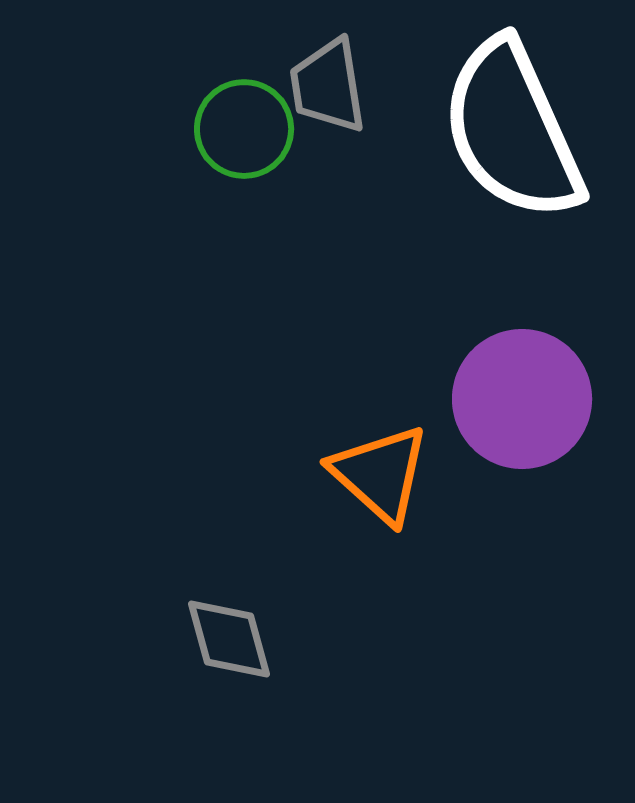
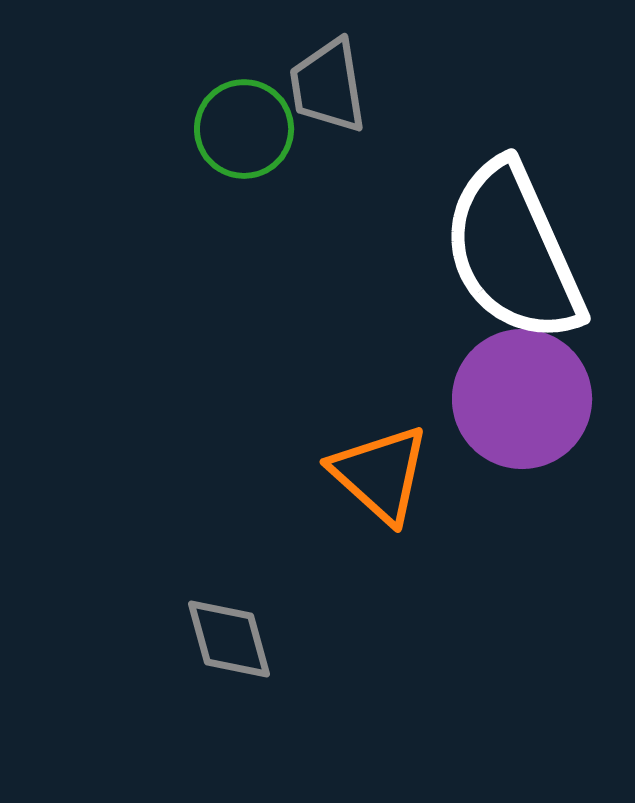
white semicircle: moved 1 px right, 122 px down
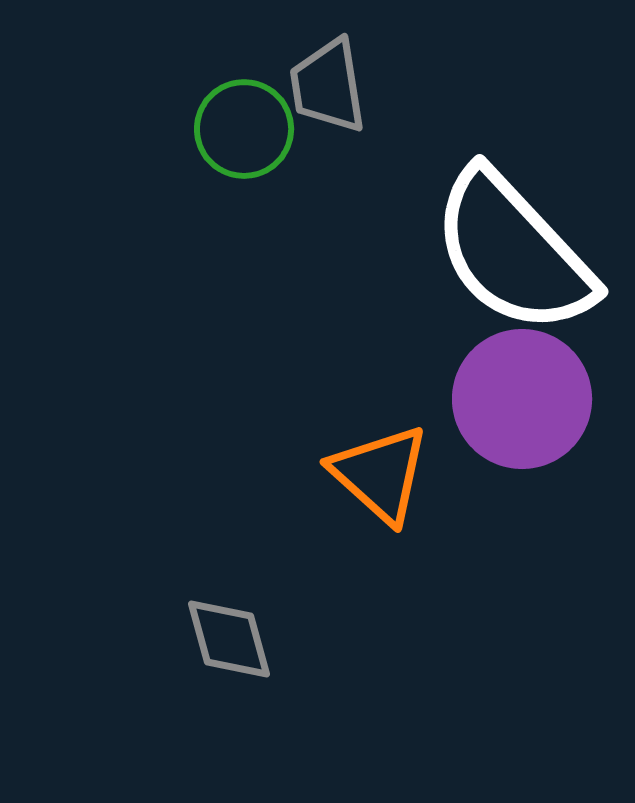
white semicircle: rotated 19 degrees counterclockwise
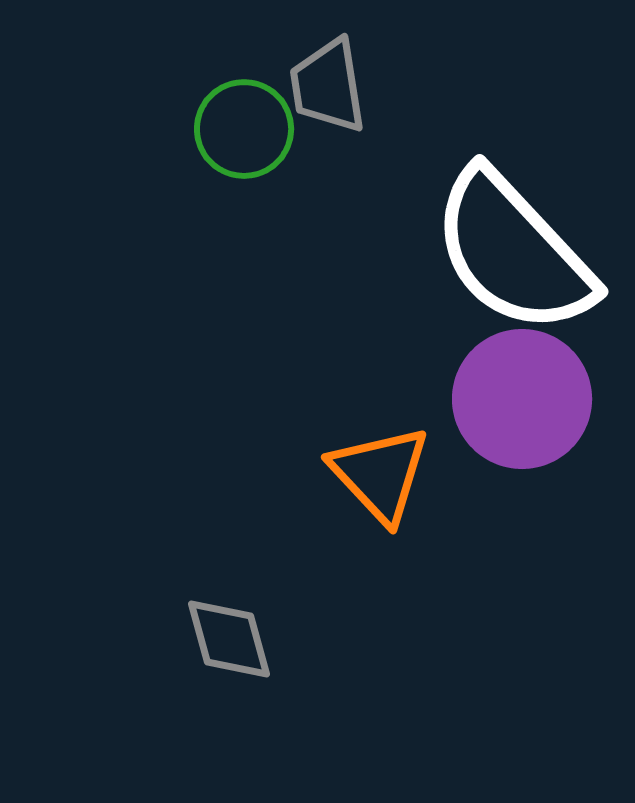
orange triangle: rotated 5 degrees clockwise
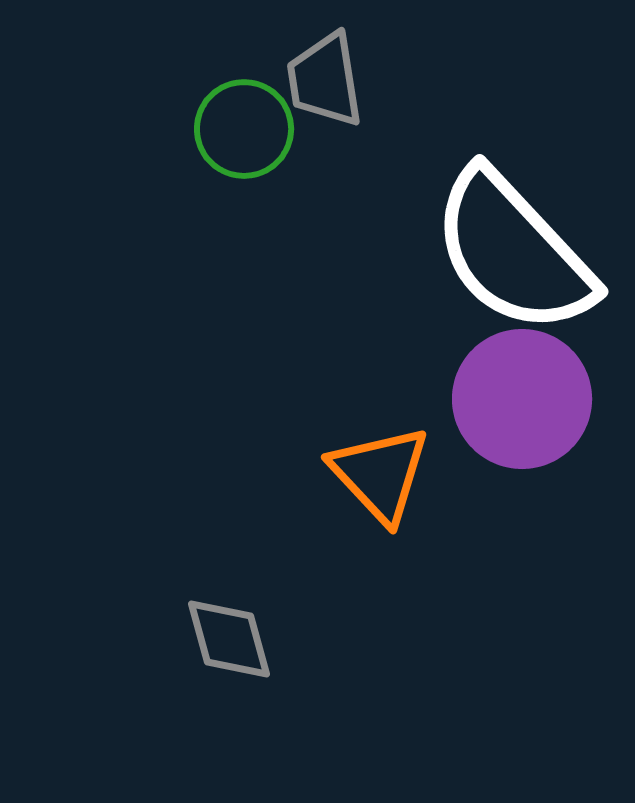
gray trapezoid: moved 3 px left, 6 px up
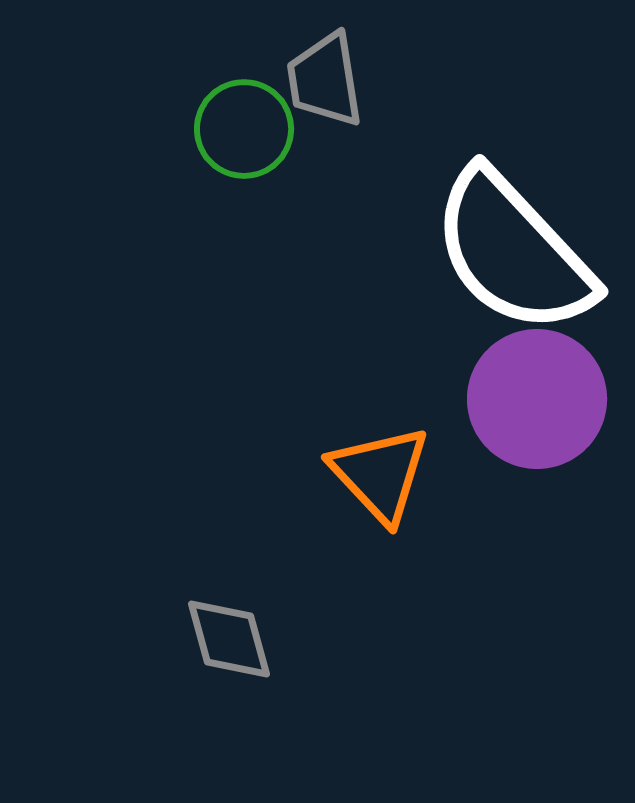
purple circle: moved 15 px right
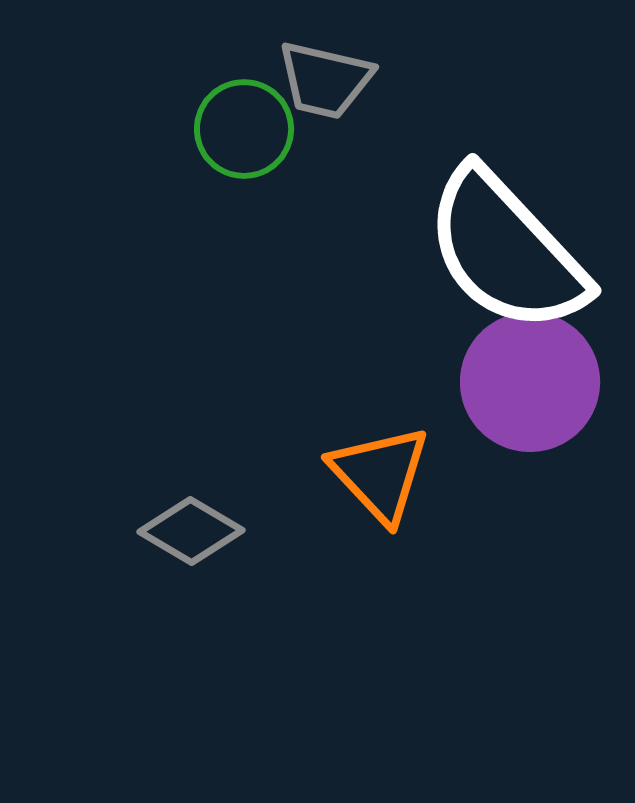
gray trapezoid: rotated 68 degrees counterclockwise
white semicircle: moved 7 px left, 1 px up
purple circle: moved 7 px left, 17 px up
gray diamond: moved 38 px left, 108 px up; rotated 44 degrees counterclockwise
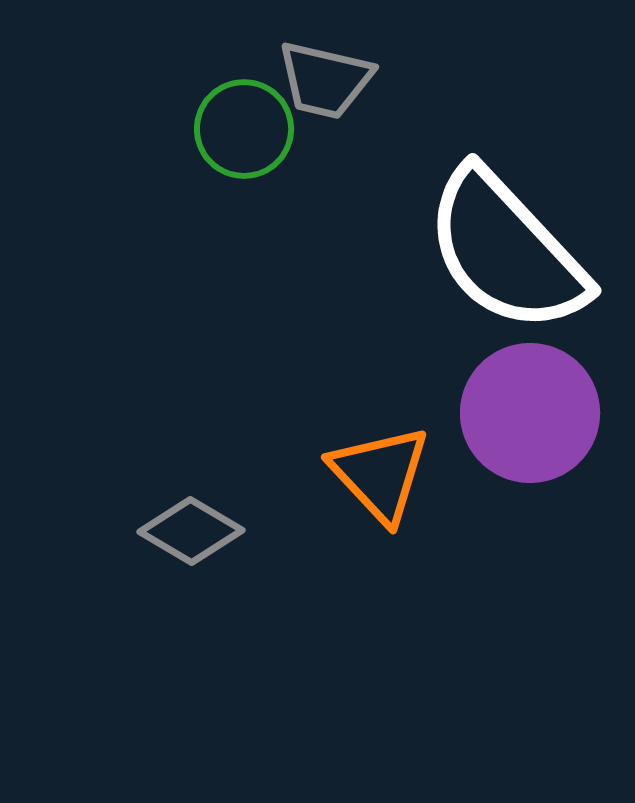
purple circle: moved 31 px down
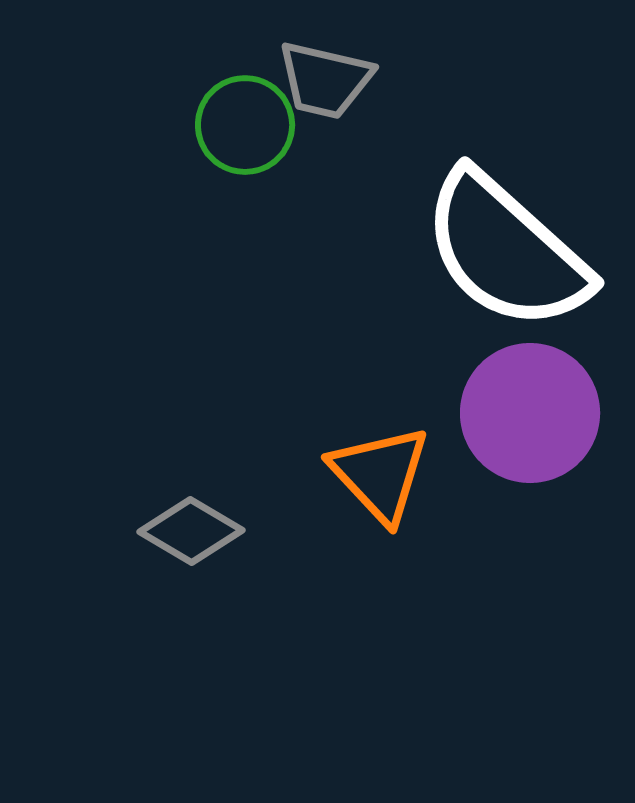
green circle: moved 1 px right, 4 px up
white semicircle: rotated 5 degrees counterclockwise
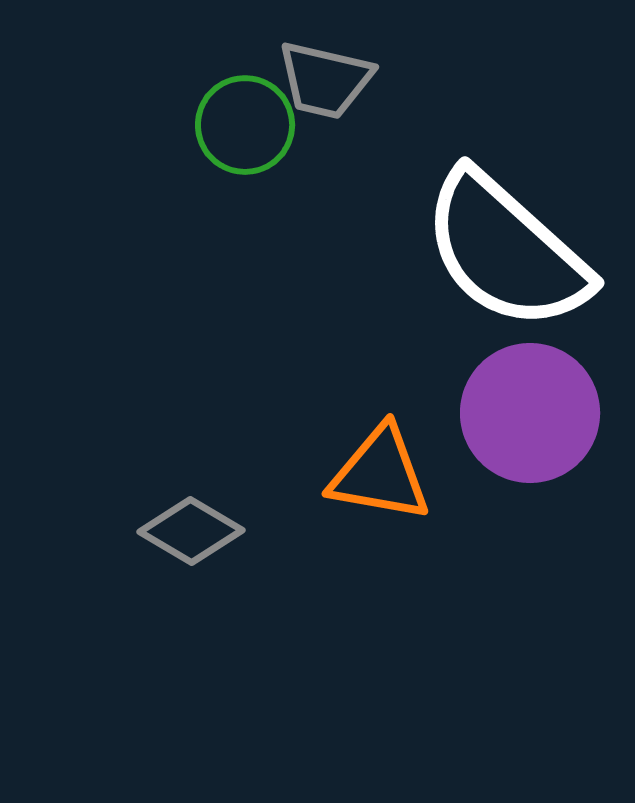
orange triangle: rotated 37 degrees counterclockwise
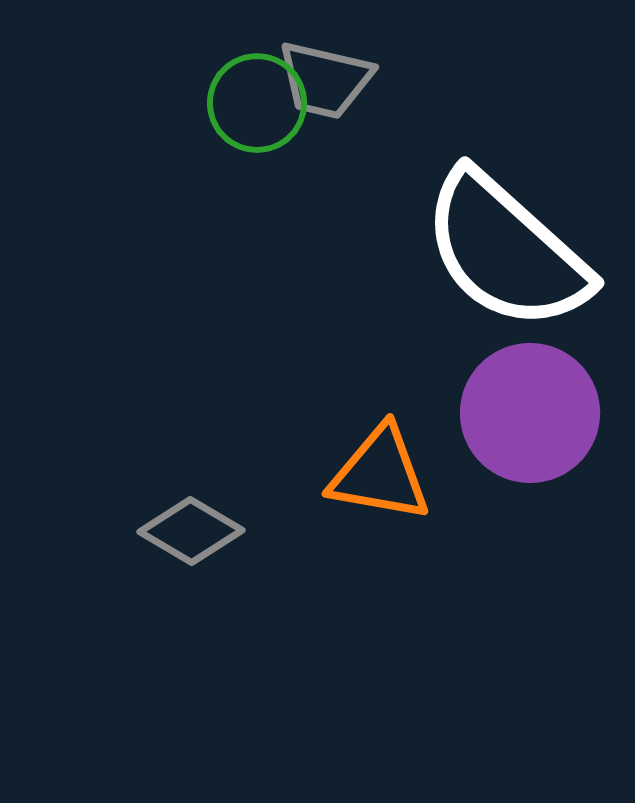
green circle: moved 12 px right, 22 px up
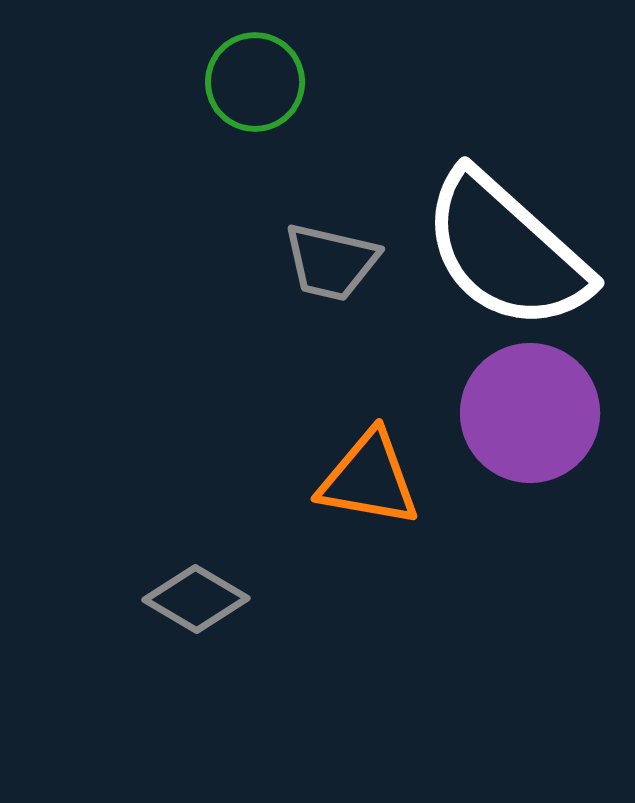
gray trapezoid: moved 6 px right, 182 px down
green circle: moved 2 px left, 21 px up
orange triangle: moved 11 px left, 5 px down
gray diamond: moved 5 px right, 68 px down
